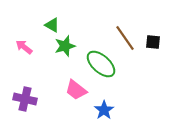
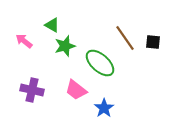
pink arrow: moved 6 px up
green ellipse: moved 1 px left, 1 px up
purple cross: moved 7 px right, 9 px up
blue star: moved 2 px up
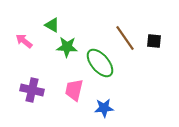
black square: moved 1 px right, 1 px up
green star: moved 2 px right, 1 px down; rotated 20 degrees clockwise
green ellipse: rotated 8 degrees clockwise
pink trapezoid: moved 2 px left; rotated 65 degrees clockwise
blue star: rotated 30 degrees clockwise
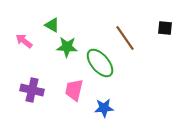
black square: moved 11 px right, 13 px up
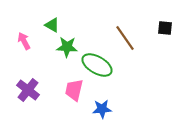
pink arrow: rotated 24 degrees clockwise
green ellipse: moved 3 px left, 2 px down; rotated 20 degrees counterclockwise
purple cross: moved 4 px left; rotated 25 degrees clockwise
blue star: moved 2 px left, 1 px down
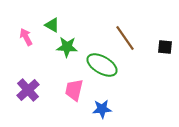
black square: moved 19 px down
pink arrow: moved 2 px right, 4 px up
green ellipse: moved 5 px right
purple cross: rotated 10 degrees clockwise
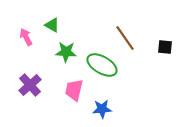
green star: moved 1 px left, 5 px down
purple cross: moved 2 px right, 5 px up
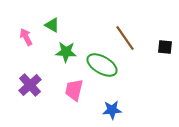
blue star: moved 10 px right, 1 px down
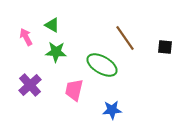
green star: moved 10 px left
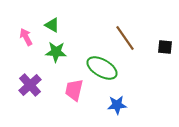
green ellipse: moved 3 px down
blue star: moved 5 px right, 5 px up
